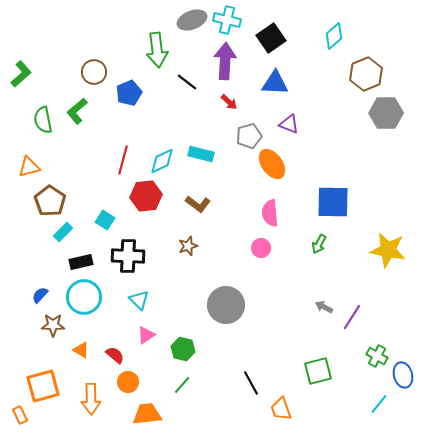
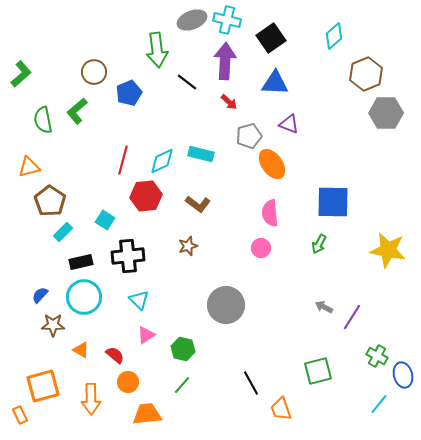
black cross at (128, 256): rotated 8 degrees counterclockwise
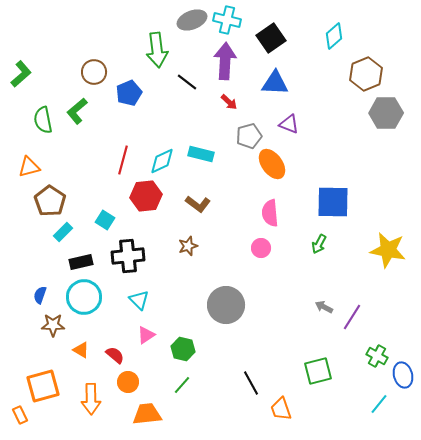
blue semicircle at (40, 295): rotated 24 degrees counterclockwise
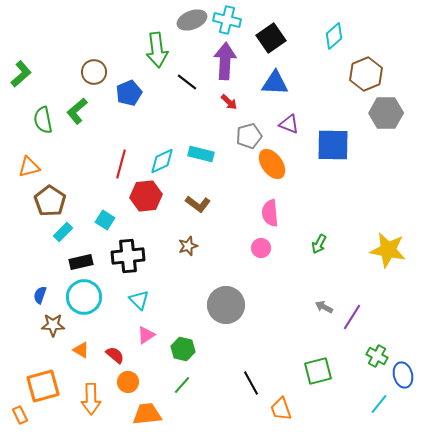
red line at (123, 160): moved 2 px left, 4 px down
blue square at (333, 202): moved 57 px up
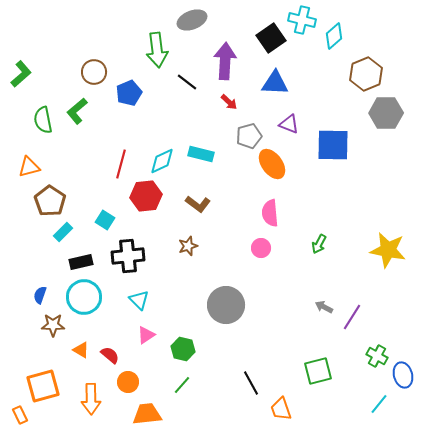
cyan cross at (227, 20): moved 75 px right
red semicircle at (115, 355): moved 5 px left
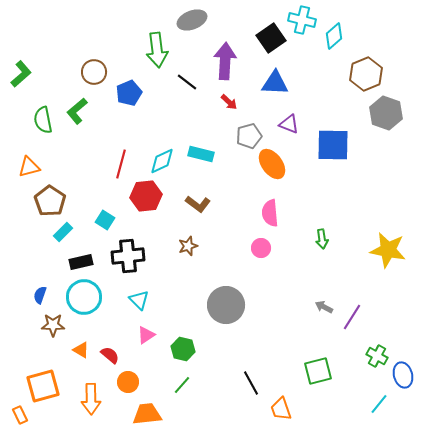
gray hexagon at (386, 113): rotated 20 degrees clockwise
green arrow at (319, 244): moved 3 px right, 5 px up; rotated 36 degrees counterclockwise
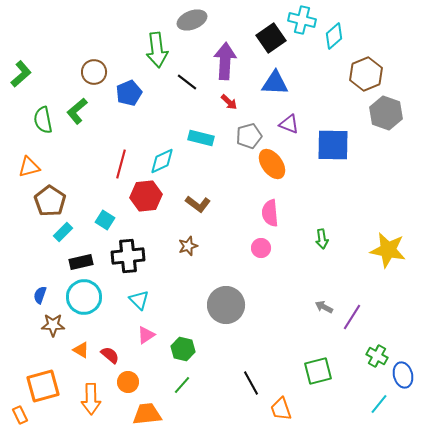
cyan rectangle at (201, 154): moved 16 px up
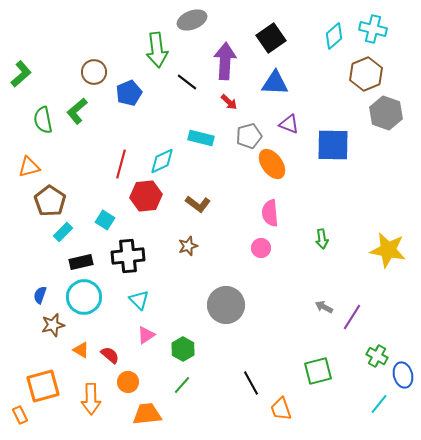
cyan cross at (302, 20): moved 71 px right, 9 px down
brown star at (53, 325): rotated 15 degrees counterclockwise
green hexagon at (183, 349): rotated 15 degrees clockwise
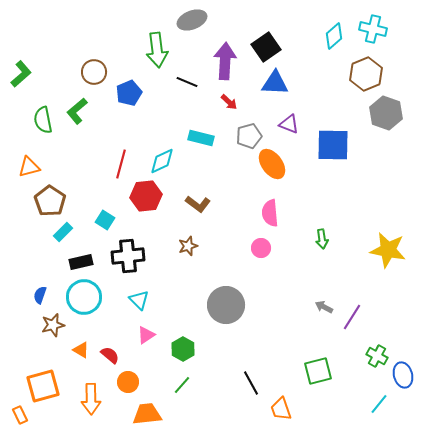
black square at (271, 38): moved 5 px left, 9 px down
black line at (187, 82): rotated 15 degrees counterclockwise
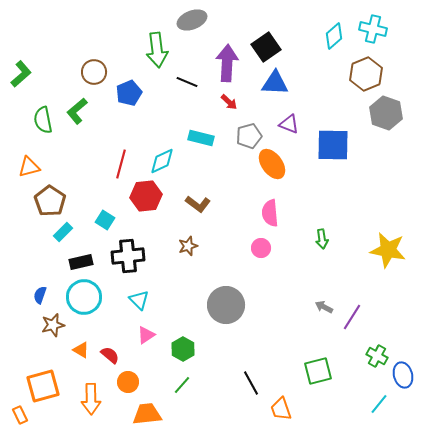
purple arrow at (225, 61): moved 2 px right, 2 px down
